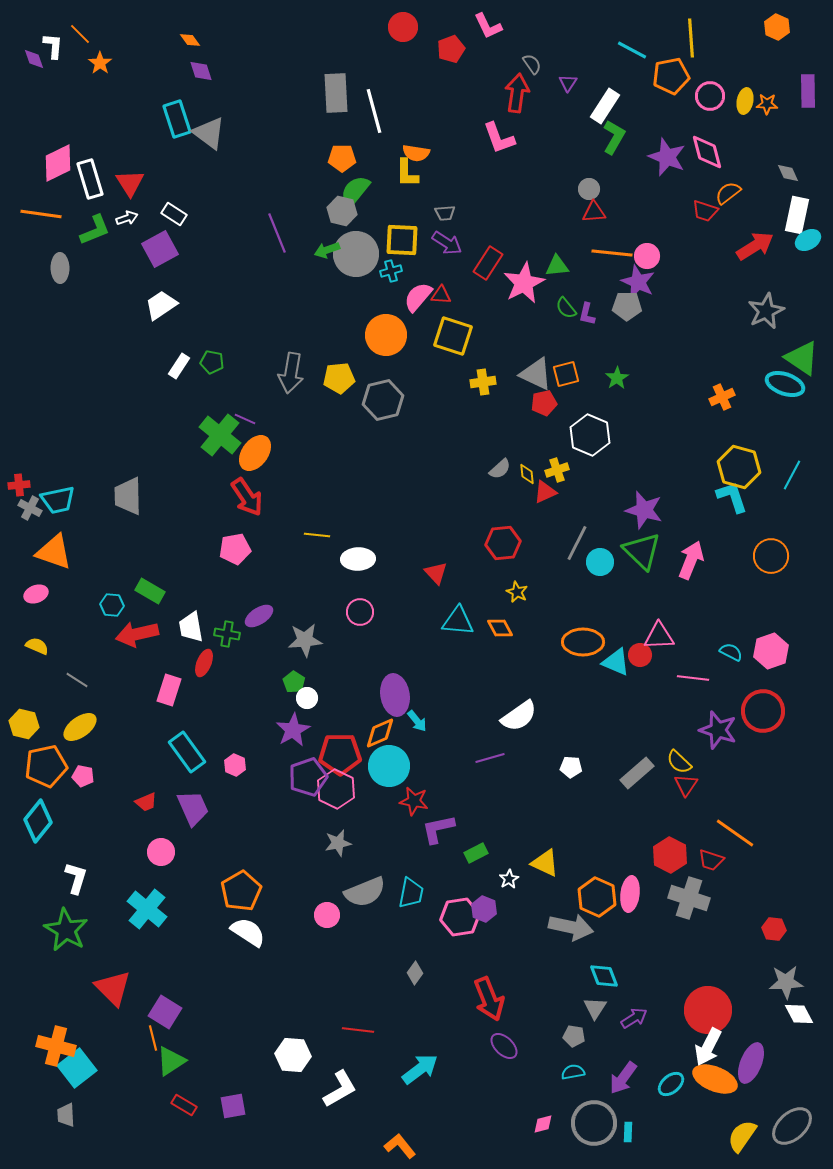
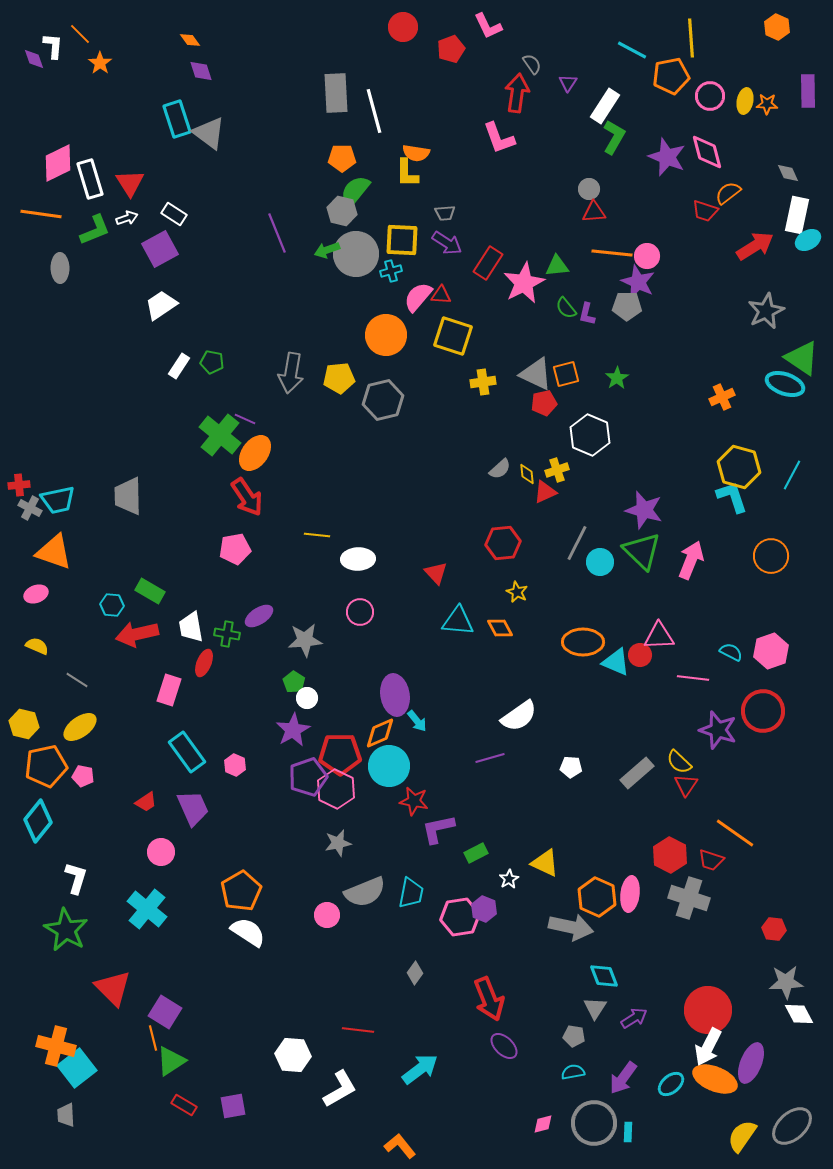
red trapezoid at (146, 802): rotated 10 degrees counterclockwise
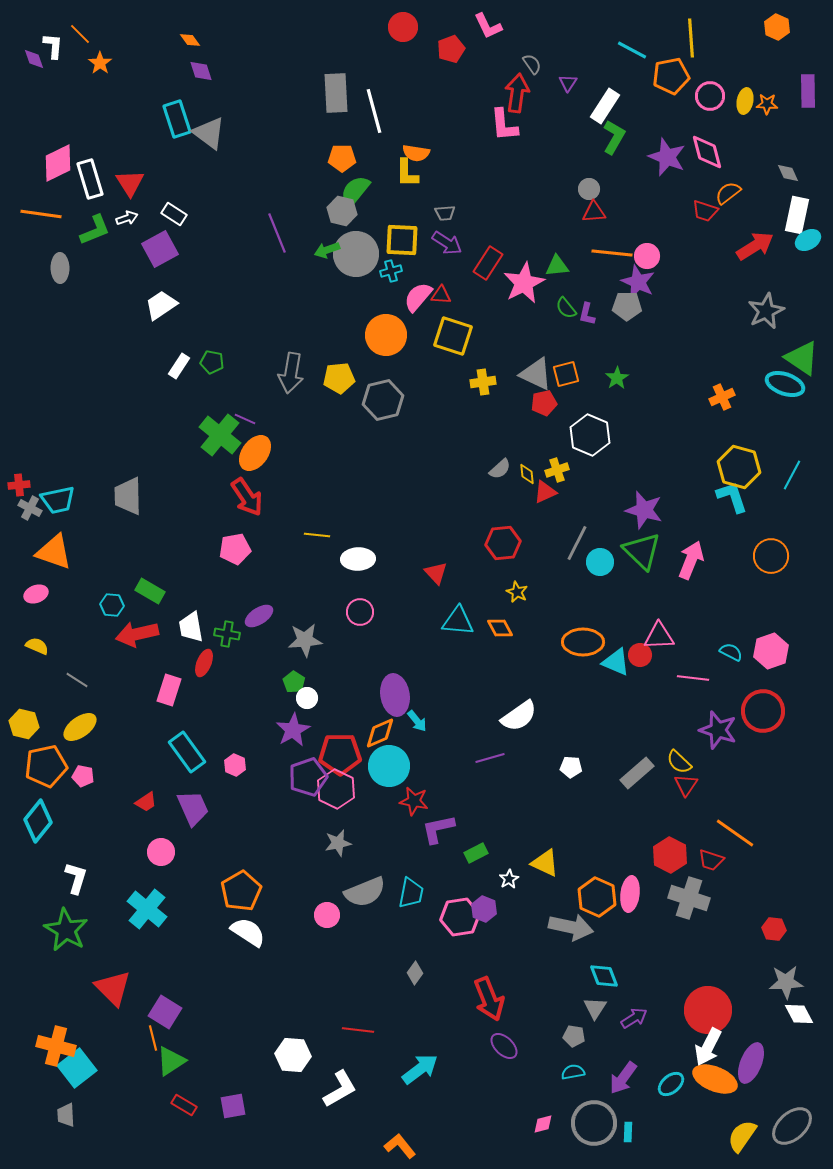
pink L-shape at (499, 138): moved 5 px right, 13 px up; rotated 15 degrees clockwise
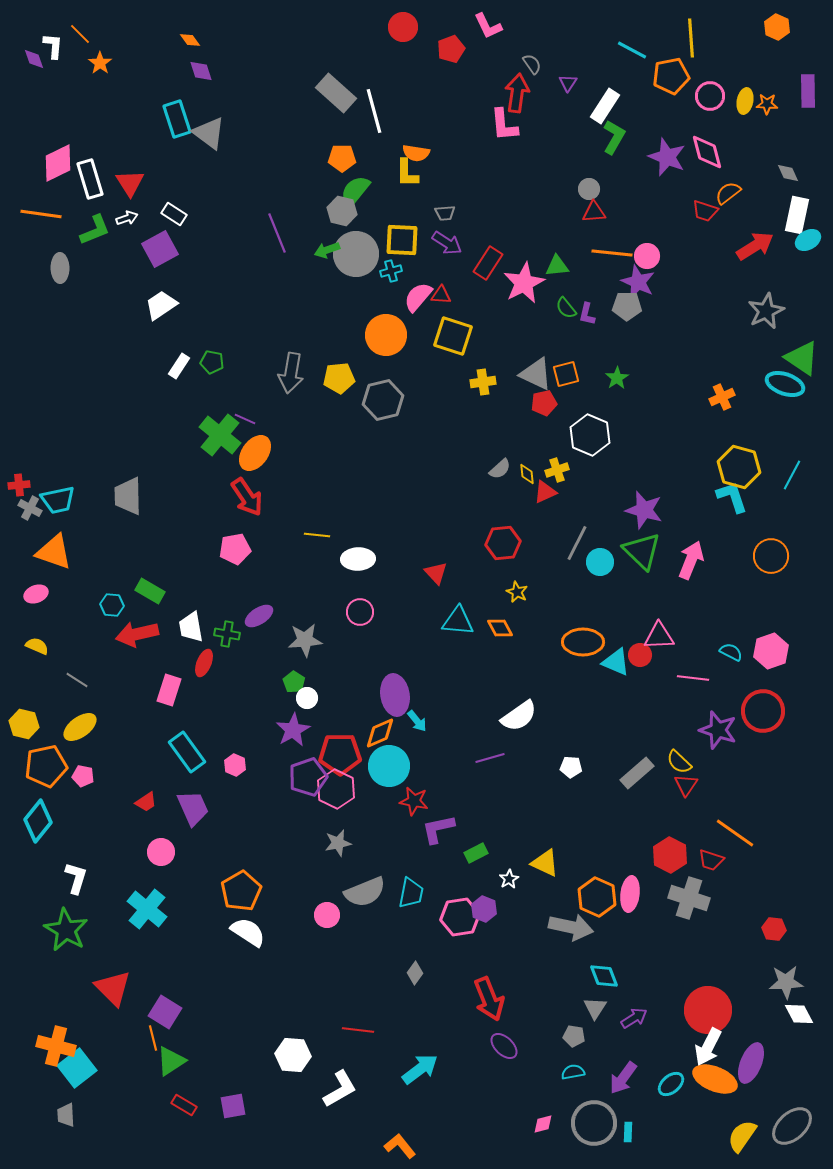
gray rectangle at (336, 93): rotated 45 degrees counterclockwise
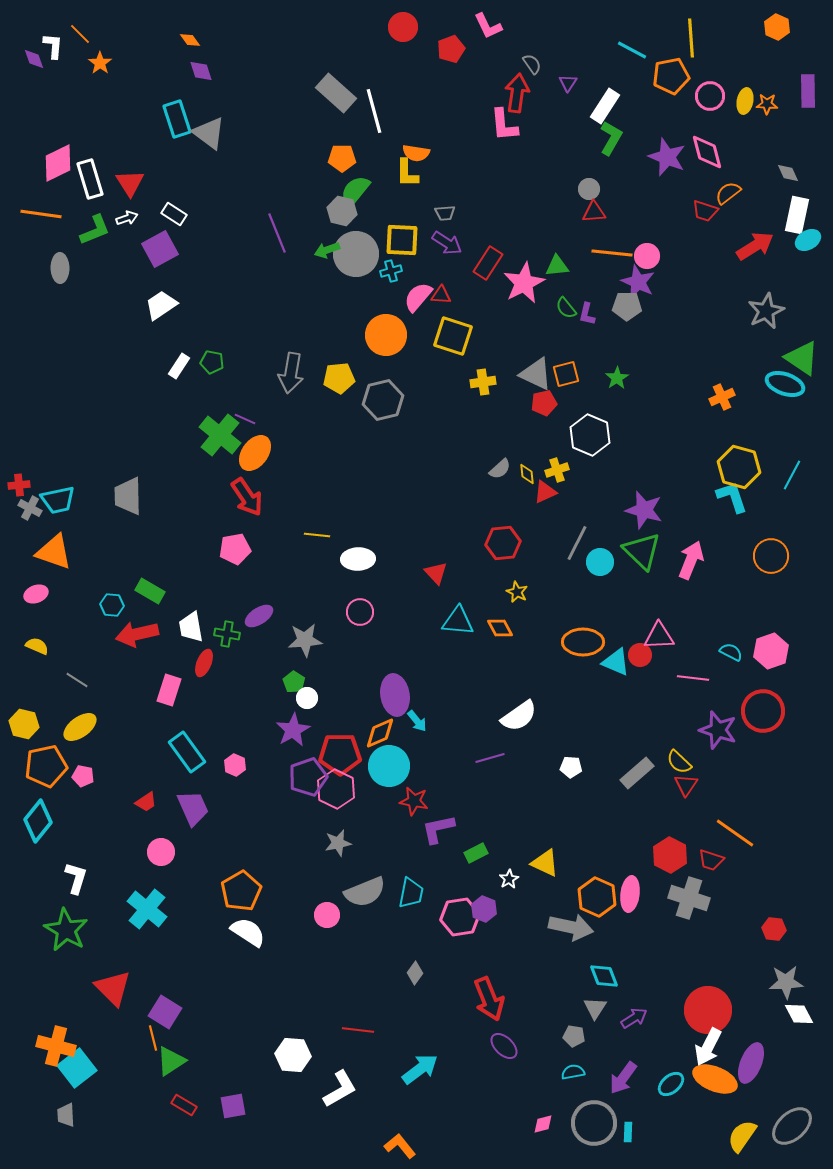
green L-shape at (614, 137): moved 3 px left, 1 px down
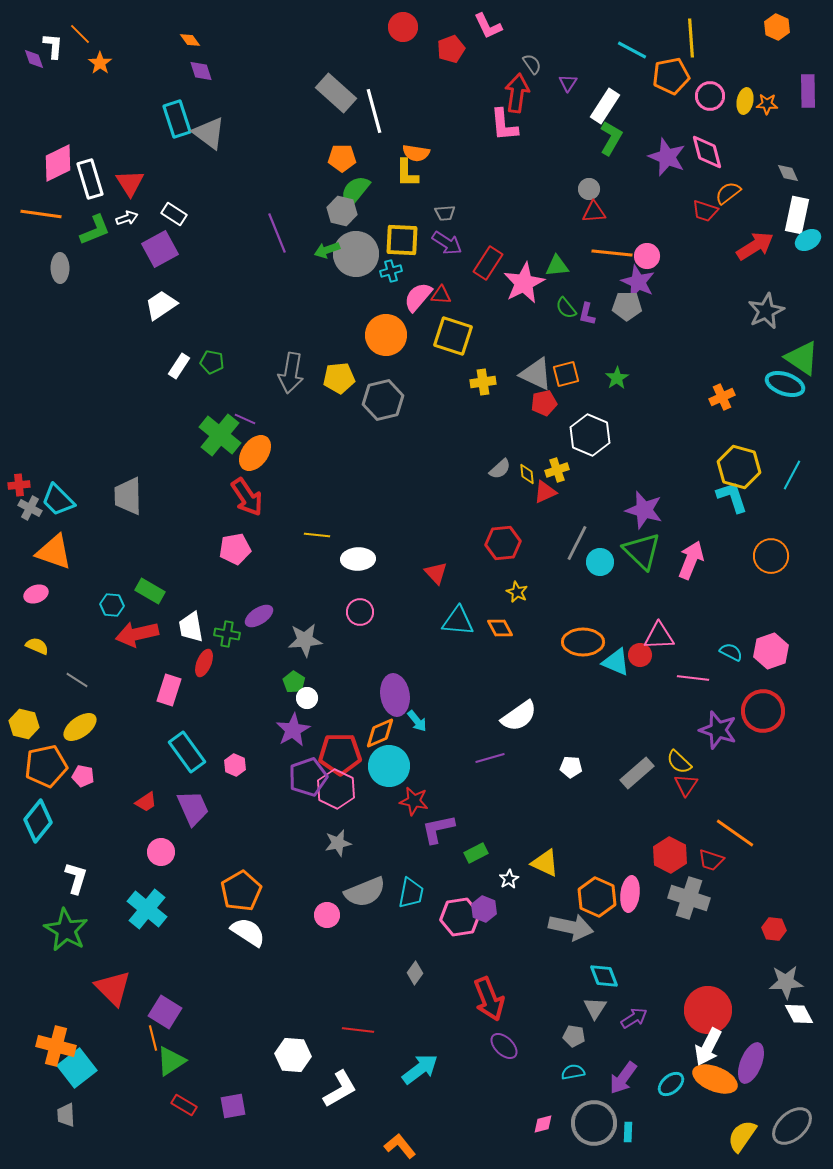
cyan trapezoid at (58, 500): rotated 57 degrees clockwise
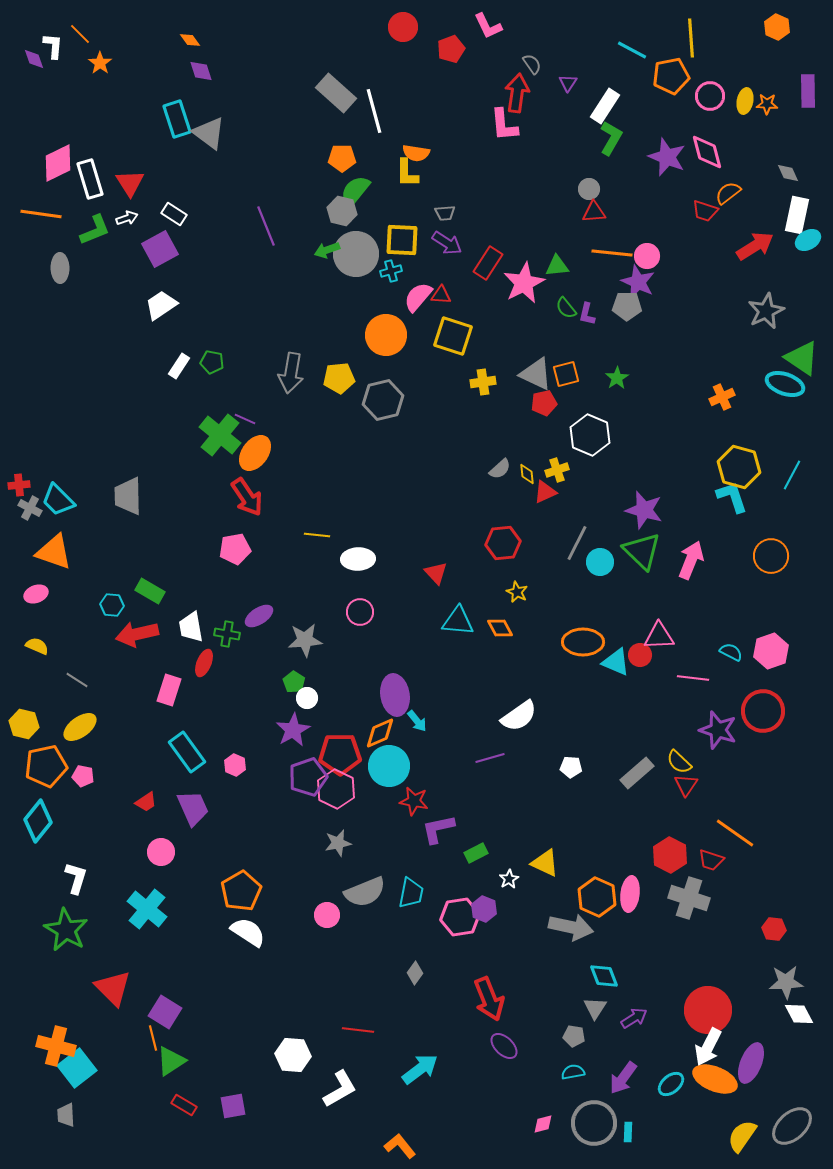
purple line at (277, 233): moved 11 px left, 7 px up
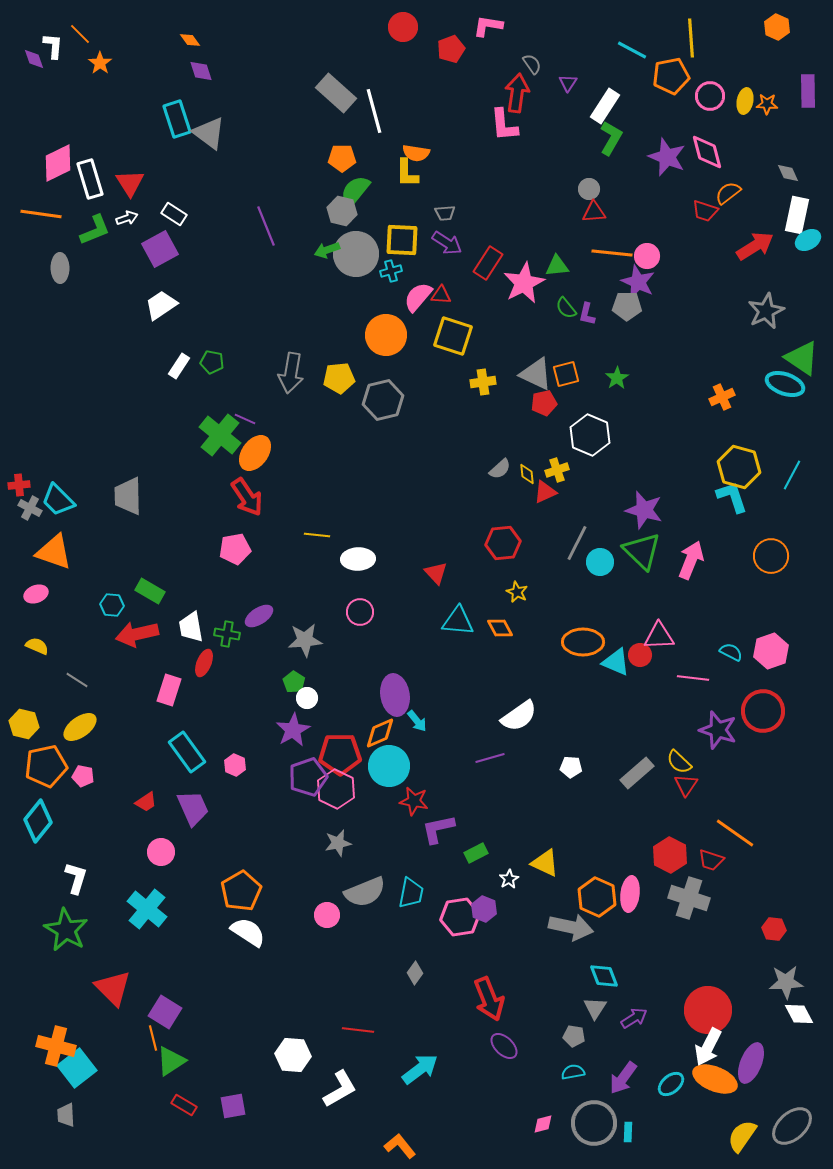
pink L-shape at (488, 26): rotated 124 degrees clockwise
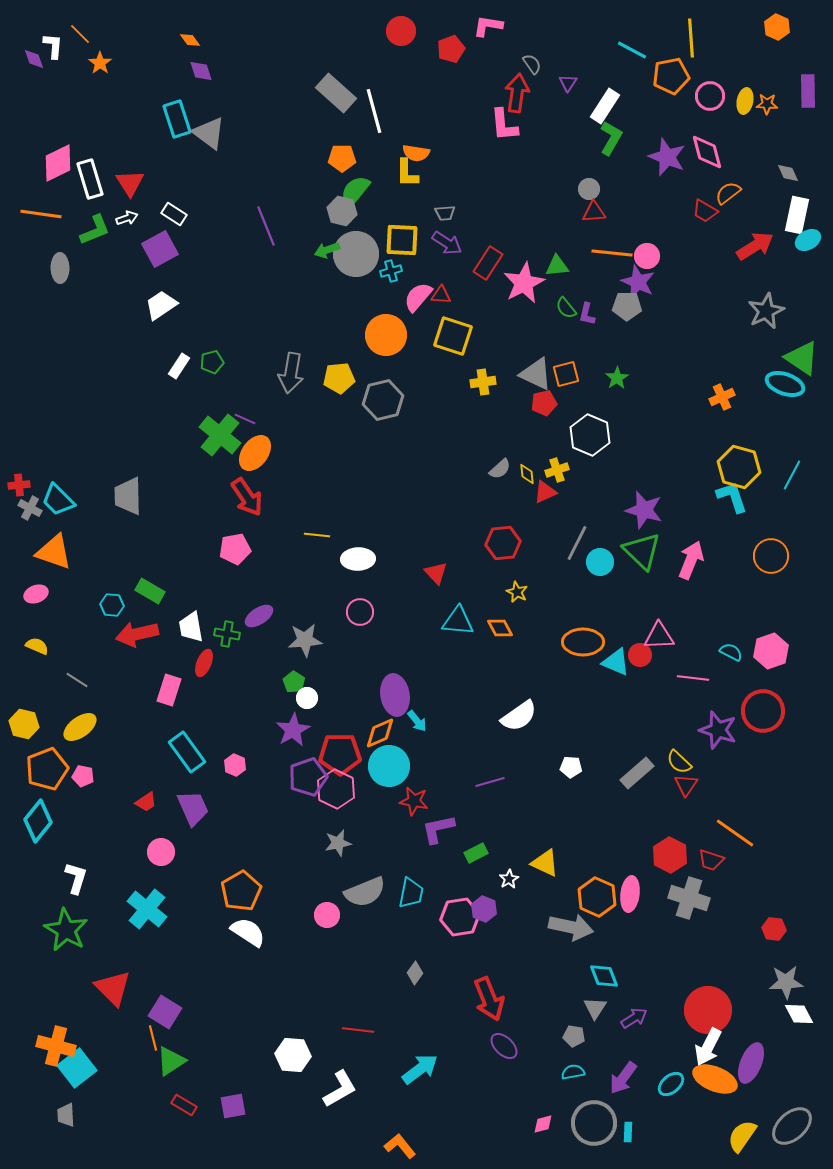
red circle at (403, 27): moved 2 px left, 4 px down
red trapezoid at (705, 211): rotated 12 degrees clockwise
green pentagon at (212, 362): rotated 25 degrees counterclockwise
purple line at (490, 758): moved 24 px down
orange pentagon at (46, 766): moved 1 px right, 3 px down; rotated 9 degrees counterclockwise
